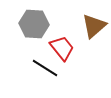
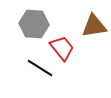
brown triangle: rotated 32 degrees clockwise
black line: moved 5 px left
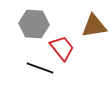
black line: rotated 12 degrees counterclockwise
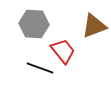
brown triangle: rotated 12 degrees counterclockwise
red trapezoid: moved 1 px right, 3 px down
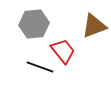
gray hexagon: rotated 8 degrees counterclockwise
black line: moved 1 px up
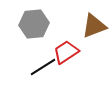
red trapezoid: moved 3 px right, 1 px down; rotated 84 degrees counterclockwise
black line: moved 3 px right; rotated 52 degrees counterclockwise
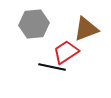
brown triangle: moved 8 px left, 3 px down
black line: moved 9 px right; rotated 44 degrees clockwise
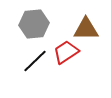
brown triangle: rotated 20 degrees clockwise
black line: moved 17 px left, 6 px up; rotated 56 degrees counterclockwise
